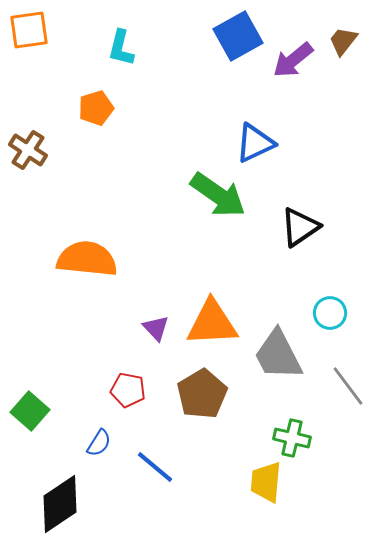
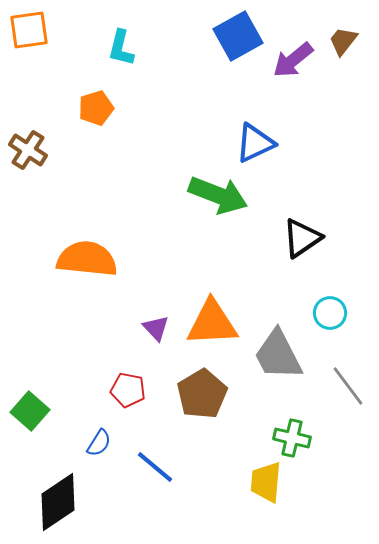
green arrow: rotated 14 degrees counterclockwise
black triangle: moved 2 px right, 11 px down
black diamond: moved 2 px left, 2 px up
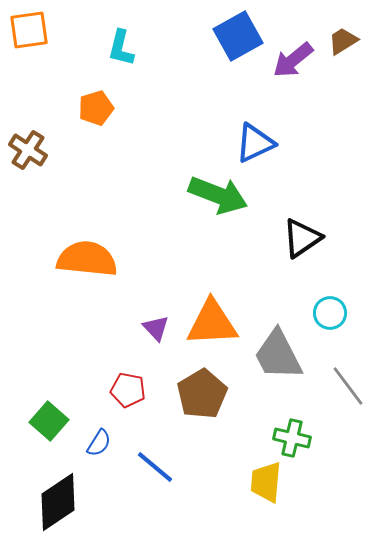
brown trapezoid: rotated 20 degrees clockwise
green square: moved 19 px right, 10 px down
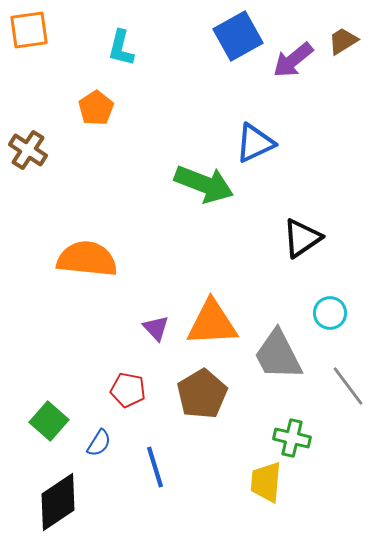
orange pentagon: rotated 16 degrees counterclockwise
green arrow: moved 14 px left, 11 px up
blue line: rotated 33 degrees clockwise
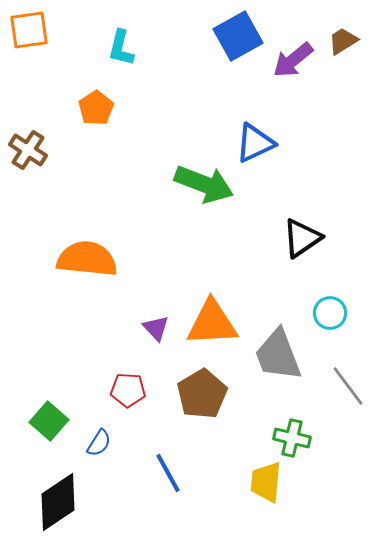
gray trapezoid: rotated 6 degrees clockwise
red pentagon: rotated 8 degrees counterclockwise
blue line: moved 13 px right, 6 px down; rotated 12 degrees counterclockwise
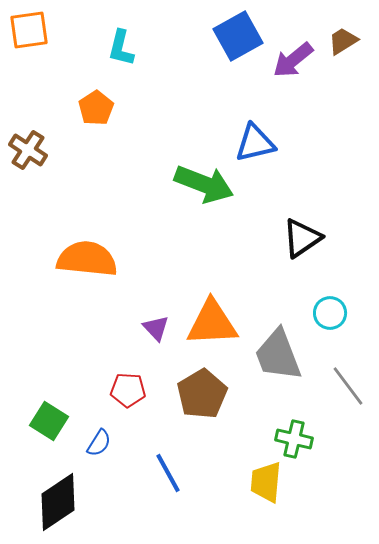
blue triangle: rotated 12 degrees clockwise
green square: rotated 9 degrees counterclockwise
green cross: moved 2 px right, 1 px down
